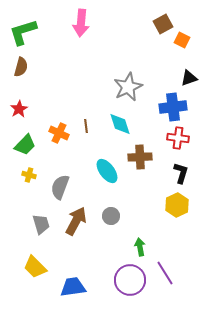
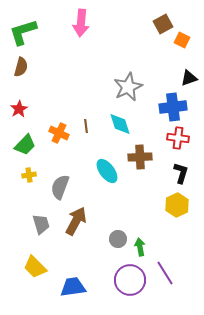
yellow cross: rotated 24 degrees counterclockwise
gray circle: moved 7 px right, 23 px down
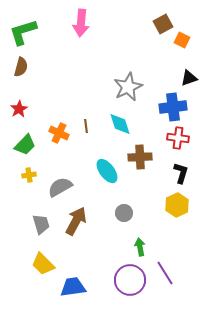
gray semicircle: rotated 40 degrees clockwise
gray circle: moved 6 px right, 26 px up
yellow trapezoid: moved 8 px right, 3 px up
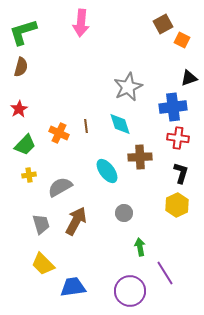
purple circle: moved 11 px down
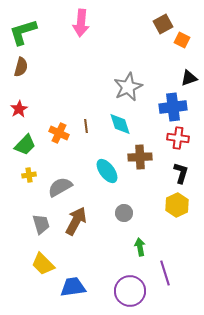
purple line: rotated 15 degrees clockwise
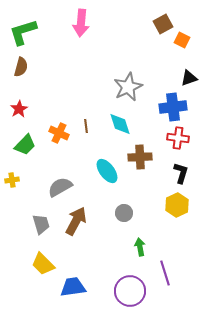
yellow cross: moved 17 px left, 5 px down
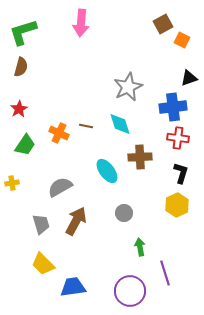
brown line: rotated 72 degrees counterclockwise
green trapezoid: rotated 10 degrees counterclockwise
yellow cross: moved 3 px down
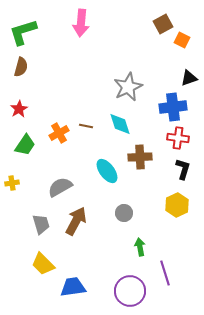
orange cross: rotated 36 degrees clockwise
black L-shape: moved 2 px right, 4 px up
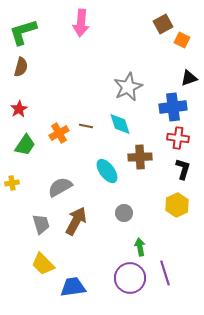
purple circle: moved 13 px up
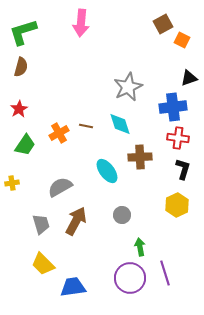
gray circle: moved 2 px left, 2 px down
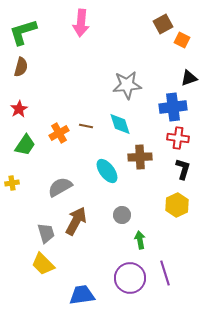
gray star: moved 1 px left, 2 px up; rotated 20 degrees clockwise
gray trapezoid: moved 5 px right, 9 px down
green arrow: moved 7 px up
blue trapezoid: moved 9 px right, 8 px down
